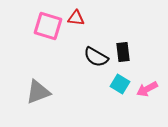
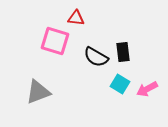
pink square: moved 7 px right, 15 px down
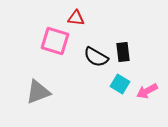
pink arrow: moved 2 px down
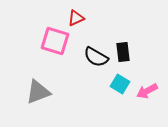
red triangle: rotated 30 degrees counterclockwise
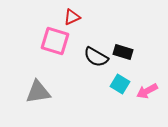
red triangle: moved 4 px left, 1 px up
black rectangle: rotated 66 degrees counterclockwise
gray triangle: rotated 12 degrees clockwise
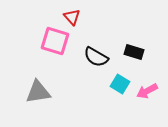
red triangle: rotated 48 degrees counterclockwise
black rectangle: moved 11 px right
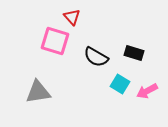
black rectangle: moved 1 px down
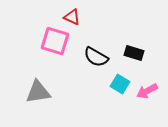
red triangle: rotated 24 degrees counterclockwise
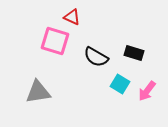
pink arrow: rotated 25 degrees counterclockwise
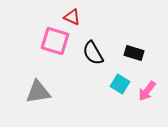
black semicircle: moved 3 px left, 4 px up; rotated 30 degrees clockwise
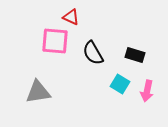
red triangle: moved 1 px left
pink square: rotated 12 degrees counterclockwise
black rectangle: moved 1 px right, 2 px down
pink arrow: rotated 25 degrees counterclockwise
